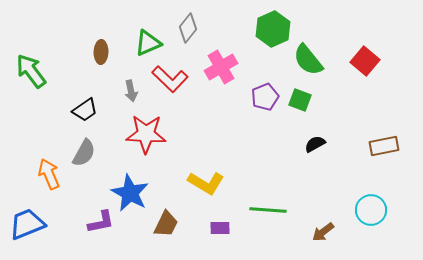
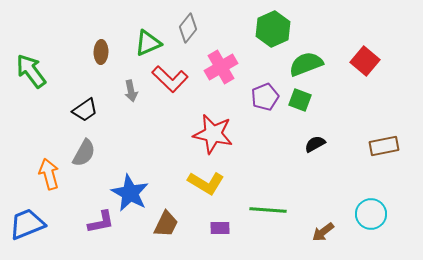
green semicircle: moved 2 px left, 4 px down; rotated 108 degrees clockwise
red star: moved 67 px right; rotated 9 degrees clockwise
orange arrow: rotated 8 degrees clockwise
cyan circle: moved 4 px down
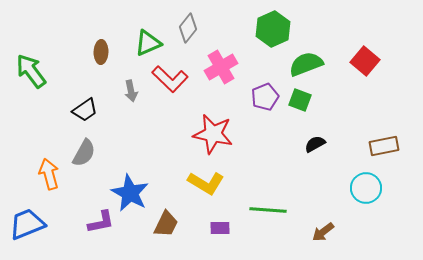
cyan circle: moved 5 px left, 26 px up
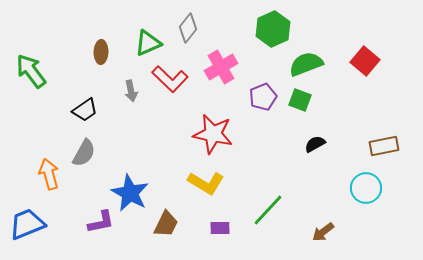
purple pentagon: moved 2 px left
green line: rotated 51 degrees counterclockwise
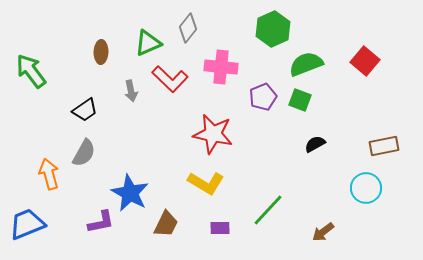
pink cross: rotated 36 degrees clockwise
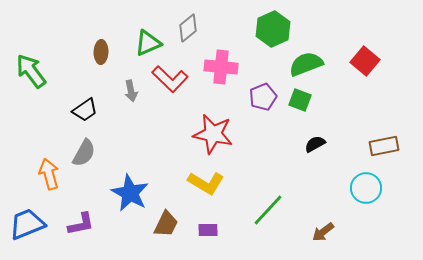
gray diamond: rotated 12 degrees clockwise
purple L-shape: moved 20 px left, 2 px down
purple rectangle: moved 12 px left, 2 px down
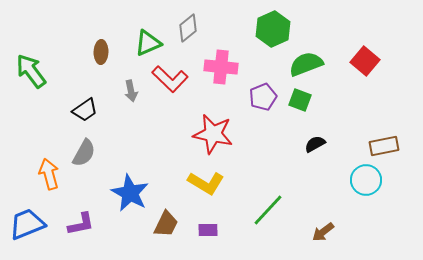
cyan circle: moved 8 px up
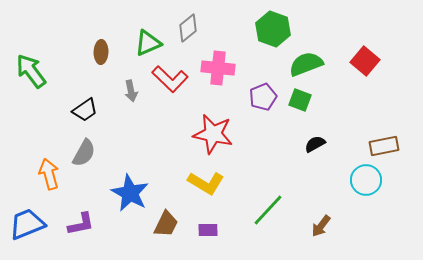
green hexagon: rotated 16 degrees counterclockwise
pink cross: moved 3 px left, 1 px down
brown arrow: moved 2 px left, 6 px up; rotated 15 degrees counterclockwise
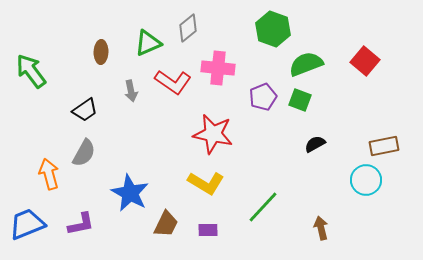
red L-shape: moved 3 px right, 3 px down; rotated 9 degrees counterclockwise
green line: moved 5 px left, 3 px up
brown arrow: moved 2 px down; rotated 130 degrees clockwise
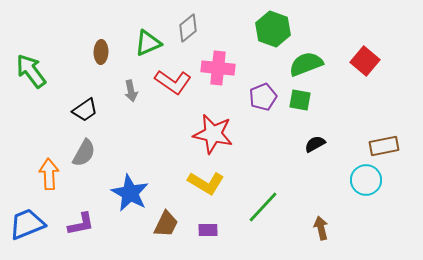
green square: rotated 10 degrees counterclockwise
orange arrow: rotated 12 degrees clockwise
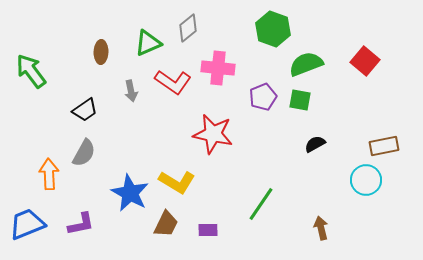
yellow L-shape: moved 29 px left, 1 px up
green line: moved 2 px left, 3 px up; rotated 9 degrees counterclockwise
